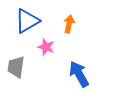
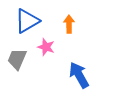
orange arrow: rotated 12 degrees counterclockwise
gray trapezoid: moved 1 px right, 8 px up; rotated 15 degrees clockwise
blue arrow: moved 1 px down
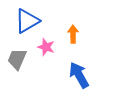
orange arrow: moved 4 px right, 10 px down
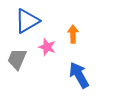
pink star: moved 1 px right
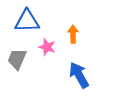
blue triangle: rotated 28 degrees clockwise
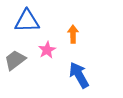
pink star: moved 3 px down; rotated 24 degrees clockwise
gray trapezoid: moved 2 px left, 1 px down; rotated 30 degrees clockwise
